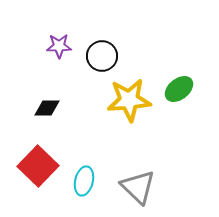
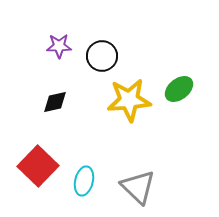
black diamond: moved 8 px right, 6 px up; rotated 12 degrees counterclockwise
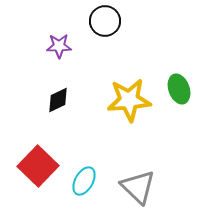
black circle: moved 3 px right, 35 px up
green ellipse: rotated 72 degrees counterclockwise
black diamond: moved 3 px right, 2 px up; rotated 12 degrees counterclockwise
cyan ellipse: rotated 16 degrees clockwise
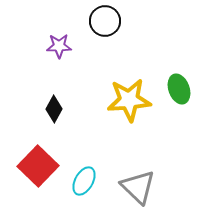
black diamond: moved 4 px left, 9 px down; rotated 36 degrees counterclockwise
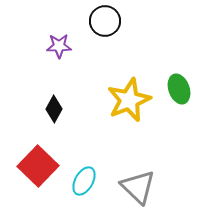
yellow star: rotated 18 degrees counterclockwise
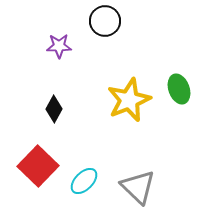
cyan ellipse: rotated 16 degrees clockwise
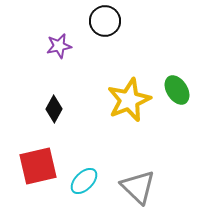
purple star: rotated 10 degrees counterclockwise
green ellipse: moved 2 px left, 1 px down; rotated 12 degrees counterclockwise
red square: rotated 33 degrees clockwise
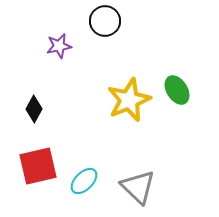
black diamond: moved 20 px left
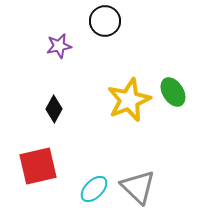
green ellipse: moved 4 px left, 2 px down
black diamond: moved 20 px right
cyan ellipse: moved 10 px right, 8 px down
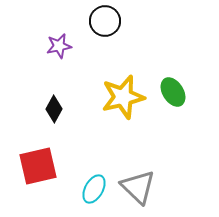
yellow star: moved 6 px left, 3 px up; rotated 9 degrees clockwise
cyan ellipse: rotated 16 degrees counterclockwise
